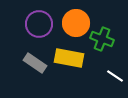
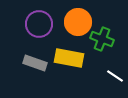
orange circle: moved 2 px right, 1 px up
gray rectangle: rotated 15 degrees counterclockwise
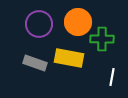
green cross: rotated 20 degrees counterclockwise
white line: moved 3 px left, 1 px down; rotated 66 degrees clockwise
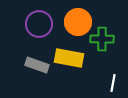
gray rectangle: moved 2 px right, 2 px down
white line: moved 1 px right, 6 px down
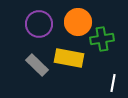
green cross: rotated 10 degrees counterclockwise
gray rectangle: rotated 25 degrees clockwise
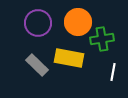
purple circle: moved 1 px left, 1 px up
white line: moved 11 px up
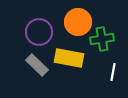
purple circle: moved 1 px right, 9 px down
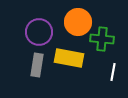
green cross: rotated 15 degrees clockwise
gray rectangle: rotated 55 degrees clockwise
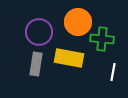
gray rectangle: moved 1 px left, 1 px up
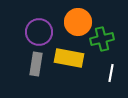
green cross: rotated 20 degrees counterclockwise
white line: moved 2 px left, 1 px down
